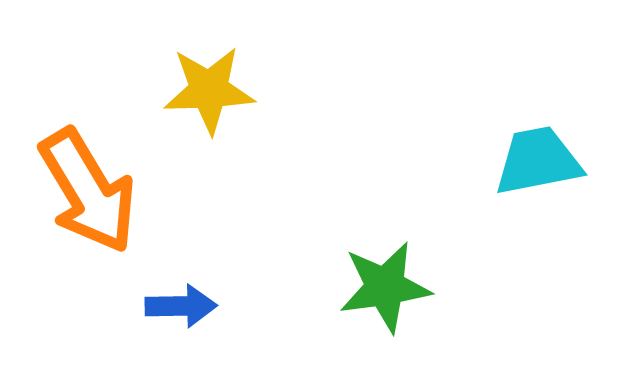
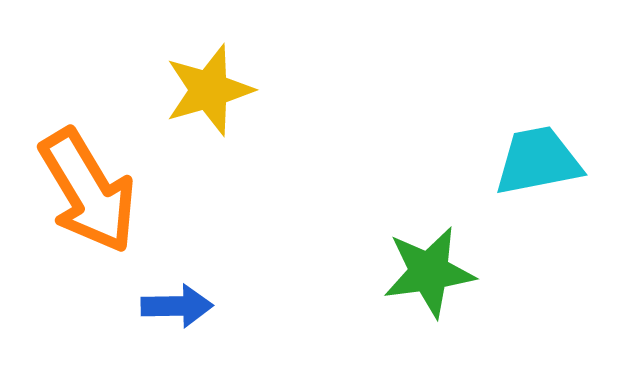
yellow star: rotated 14 degrees counterclockwise
green star: moved 44 px right, 15 px up
blue arrow: moved 4 px left
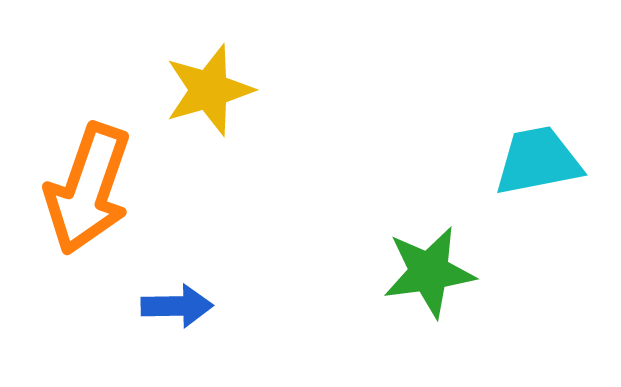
orange arrow: moved 2 px up; rotated 50 degrees clockwise
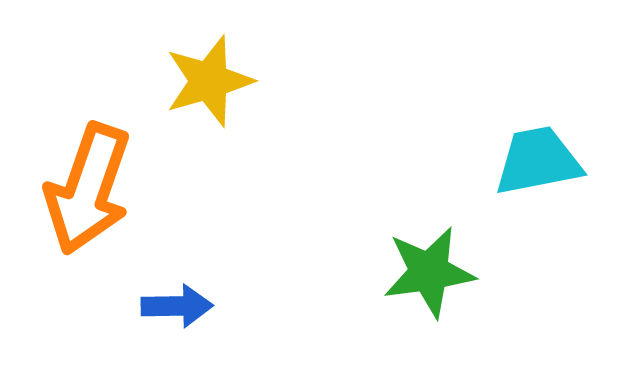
yellow star: moved 9 px up
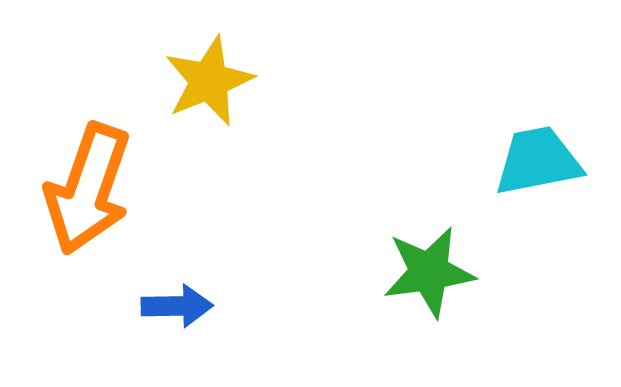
yellow star: rotated 6 degrees counterclockwise
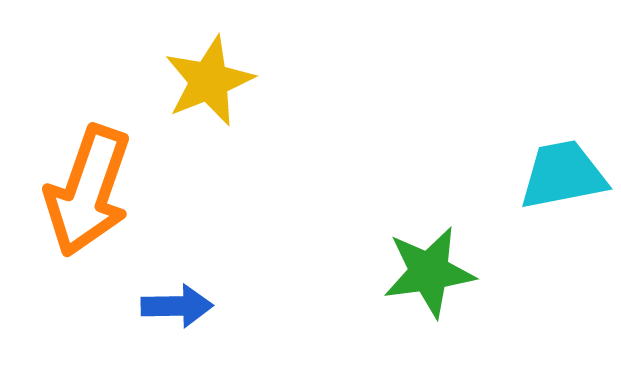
cyan trapezoid: moved 25 px right, 14 px down
orange arrow: moved 2 px down
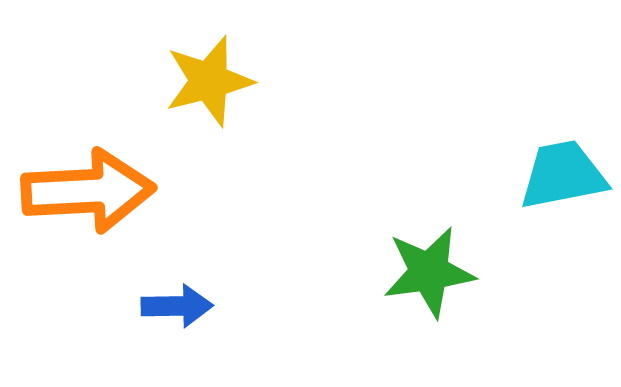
yellow star: rotated 8 degrees clockwise
orange arrow: rotated 112 degrees counterclockwise
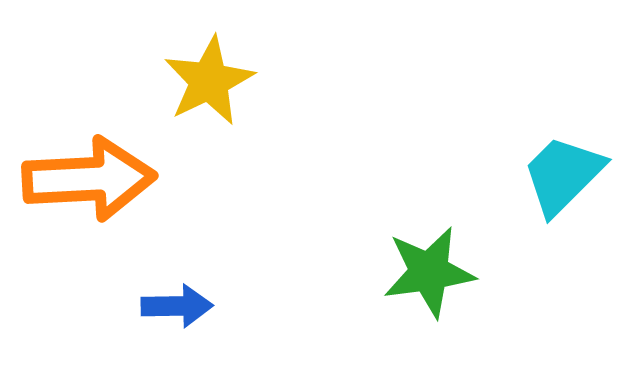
yellow star: rotated 12 degrees counterclockwise
cyan trapezoid: rotated 34 degrees counterclockwise
orange arrow: moved 1 px right, 12 px up
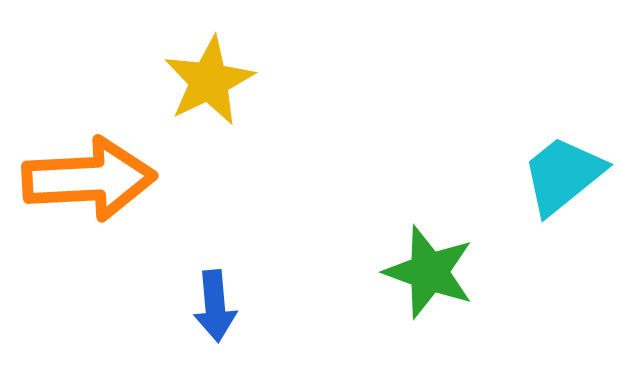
cyan trapezoid: rotated 6 degrees clockwise
green star: rotated 28 degrees clockwise
blue arrow: moved 38 px right; rotated 86 degrees clockwise
